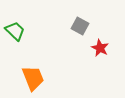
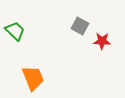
red star: moved 2 px right, 7 px up; rotated 24 degrees counterclockwise
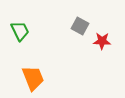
green trapezoid: moved 5 px right; rotated 20 degrees clockwise
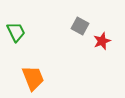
green trapezoid: moved 4 px left, 1 px down
red star: rotated 24 degrees counterclockwise
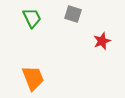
gray square: moved 7 px left, 12 px up; rotated 12 degrees counterclockwise
green trapezoid: moved 16 px right, 14 px up
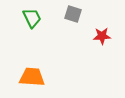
red star: moved 5 px up; rotated 18 degrees clockwise
orange trapezoid: moved 1 px left, 1 px up; rotated 64 degrees counterclockwise
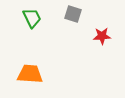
orange trapezoid: moved 2 px left, 3 px up
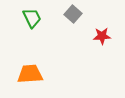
gray square: rotated 24 degrees clockwise
orange trapezoid: rotated 8 degrees counterclockwise
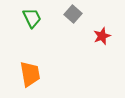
red star: rotated 18 degrees counterclockwise
orange trapezoid: rotated 84 degrees clockwise
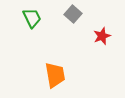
orange trapezoid: moved 25 px right, 1 px down
